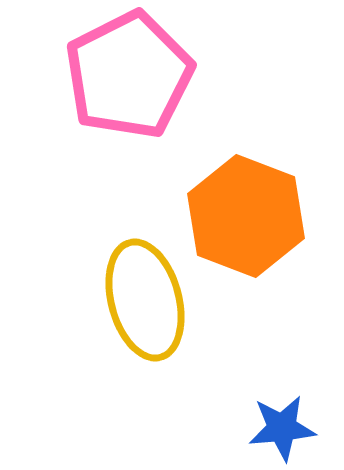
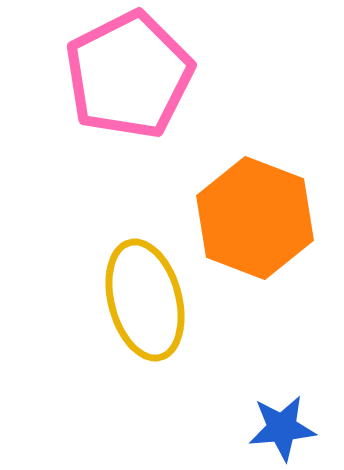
orange hexagon: moved 9 px right, 2 px down
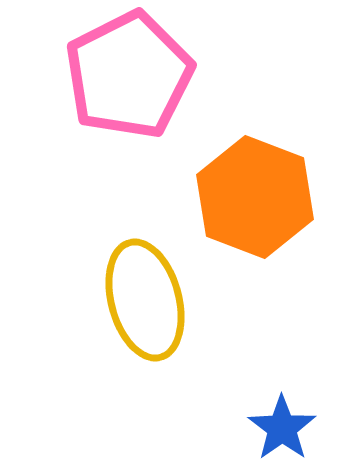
orange hexagon: moved 21 px up
blue star: rotated 30 degrees counterclockwise
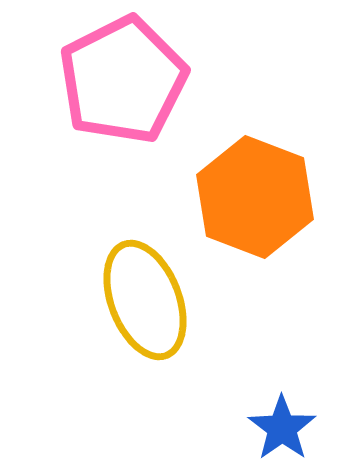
pink pentagon: moved 6 px left, 5 px down
yellow ellipse: rotated 6 degrees counterclockwise
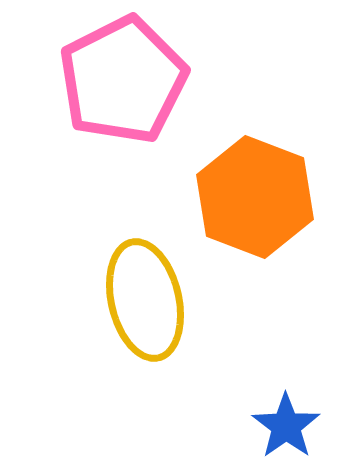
yellow ellipse: rotated 8 degrees clockwise
blue star: moved 4 px right, 2 px up
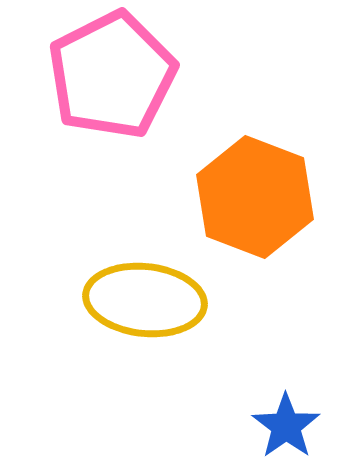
pink pentagon: moved 11 px left, 5 px up
yellow ellipse: rotated 71 degrees counterclockwise
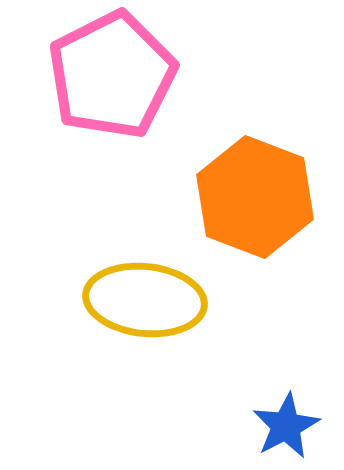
blue star: rotated 8 degrees clockwise
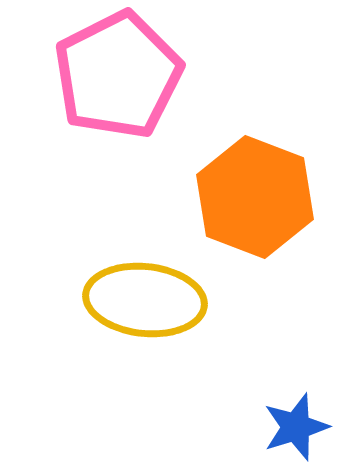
pink pentagon: moved 6 px right
blue star: moved 10 px right, 1 px down; rotated 10 degrees clockwise
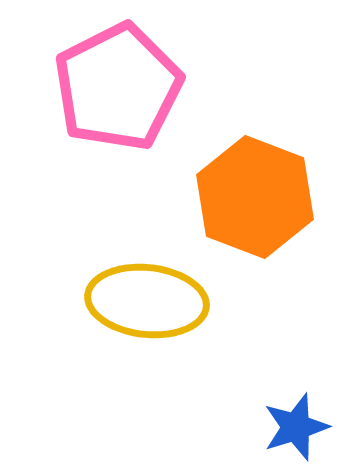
pink pentagon: moved 12 px down
yellow ellipse: moved 2 px right, 1 px down
